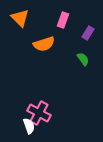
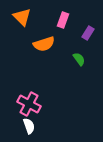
orange triangle: moved 2 px right, 1 px up
green semicircle: moved 4 px left
pink cross: moved 10 px left, 9 px up
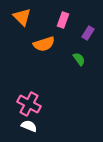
white semicircle: rotated 49 degrees counterclockwise
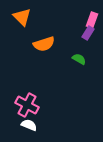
pink rectangle: moved 29 px right
green semicircle: rotated 24 degrees counterclockwise
pink cross: moved 2 px left, 1 px down
white semicircle: moved 1 px up
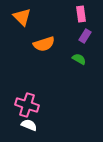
pink rectangle: moved 11 px left, 6 px up; rotated 28 degrees counterclockwise
purple rectangle: moved 3 px left, 3 px down
pink cross: rotated 10 degrees counterclockwise
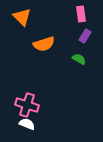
white semicircle: moved 2 px left, 1 px up
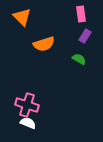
white semicircle: moved 1 px right, 1 px up
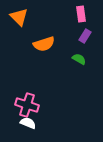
orange triangle: moved 3 px left
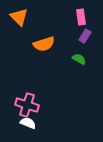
pink rectangle: moved 3 px down
